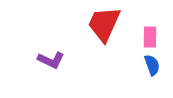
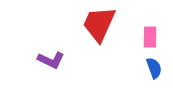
red trapezoid: moved 5 px left
blue semicircle: moved 2 px right, 3 px down
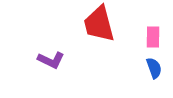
red trapezoid: rotated 39 degrees counterclockwise
pink rectangle: moved 3 px right
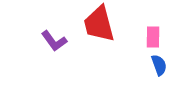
purple L-shape: moved 3 px right, 19 px up; rotated 28 degrees clockwise
blue semicircle: moved 5 px right, 3 px up
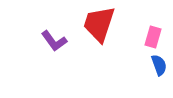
red trapezoid: rotated 33 degrees clockwise
pink rectangle: rotated 15 degrees clockwise
